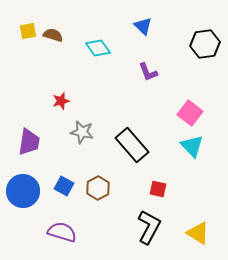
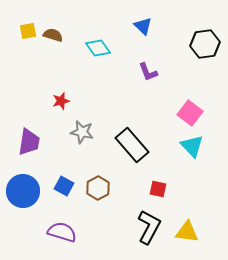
yellow triangle: moved 11 px left, 1 px up; rotated 25 degrees counterclockwise
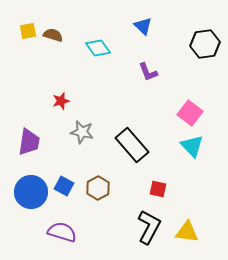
blue circle: moved 8 px right, 1 px down
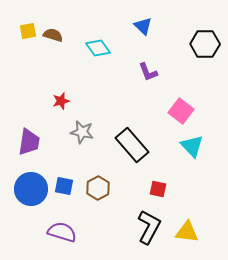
black hexagon: rotated 8 degrees clockwise
pink square: moved 9 px left, 2 px up
blue square: rotated 18 degrees counterclockwise
blue circle: moved 3 px up
